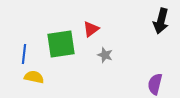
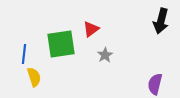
gray star: rotated 21 degrees clockwise
yellow semicircle: rotated 60 degrees clockwise
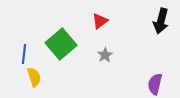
red triangle: moved 9 px right, 8 px up
green square: rotated 32 degrees counterclockwise
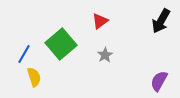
black arrow: rotated 15 degrees clockwise
blue line: rotated 24 degrees clockwise
purple semicircle: moved 4 px right, 3 px up; rotated 15 degrees clockwise
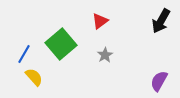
yellow semicircle: rotated 24 degrees counterclockwise
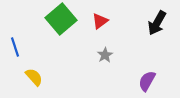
black arrow: moved 4 px left, 2 px down
green square: moved 25 px up
blue line: moved 9 px left, 7 px up; rotated 48 degrees counterclockwise
purple semicircle: moved 12 px left
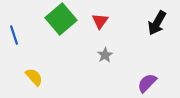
red triangle: rotated 18 degrees counterclockwise
blue line: moved 1 px left, 12 px up
purple semicircle: moved 2 px down; rotated 15 degrees clockwise
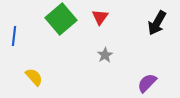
red triangle: moved 4 px up
blue line: moved 1 px down; rotated 24 degrees clockwise
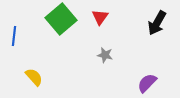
gray star: rotated 28 degrees counterclockwise
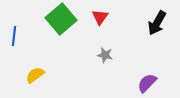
yellow semicircle: moved 1 px right, 2 px up; rotated 84 degrees counterclockwise
